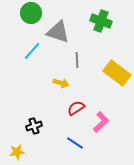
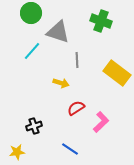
blue line: moved 5 px left, 6 px down
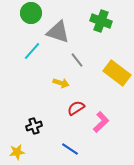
gray line: rotated 35 degrees counterclockwise
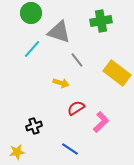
green cross: rotated 30 degrees counterclockwise
gray triangle: moved 1 px right
cyan line: moved 2 px up
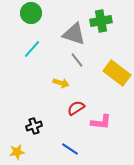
gray triangle: moved 15 px right, 2 px down
pink L-shape: rotated 50 degrees clockwise
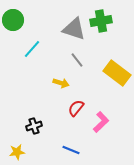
green circle: moved 18 px left, 7 px down
gray triangle: moved 5 px up
red semicircle: rotated 18 degrees counterclockwise
pink L-shape: rotated 50 degrees counterclockwise
blue line: moved 1 px right, 1 px down; rotated 12 degrees counterclockwise
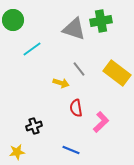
cyan line: rotated 12 degrees clockwise
gray line: moved 2 px right, 9 px down
red semicircle: rotated 48 degrees counterclockwise
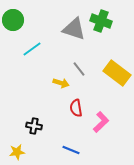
green cross: rotated 30 degrees clockwise
black cross: rotated 28 degrees clockwise
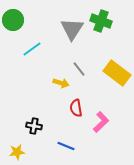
gray triangle: moved 2 px left; rotated 45 degrees clockwise
blue line: moved 5 px left, 4 px up
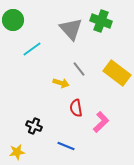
gray triangle: moved 1 px left; rotated 15 degrees counterclockwise
black cross: rotated 14 degrees clockwise
